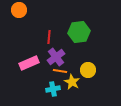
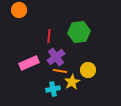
red line: moved 1 px up
yellow star: rotated 14 degrees clockwise
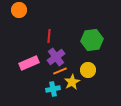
green hexagon: moved 13 px right, 8 px down
orange line: rotated 32 degrees counterclockwise
